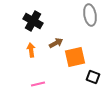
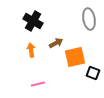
gray ellipse: moved 1 px left, 4 px down
black square: moved 4 px up
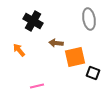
brown arrow: rotated 144 degrees counterclockwise
orange arrow: moved 12 px left; rotated 32 degrees counterclockwise
pink line: moved 1 px left, 2 px down
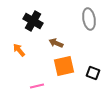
brown arrow: rotated 16 degrees clockwise
orange square: moved 11 px left, 9 px down
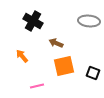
gray ellipse: moved 2 px down; rotated 75 degrees counterclockwise
orange arrow: moved 3 px right, 6 px down
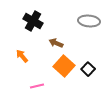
orange square: rotated 35 degrees counterclockwise
black square: moved 5 px left, 4 px up; rotated 24 degrees clockwise
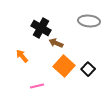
black cross: moved 8 px right, 7 px down
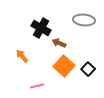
gray ellipse: moved 5 px left, 1 px up
brown arrow: moved 3 px right
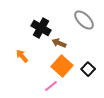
gray ellipse: rotated 40 degrees clockwise
orange square: moved 2 px left
pink line: moved 14 px right; rotated 24 degrees counterclockwise
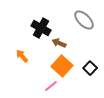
black square: moved 2 px right, 1 px up
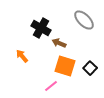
orange square: moved 3 px right; rotated 25 degrees counterclockwise
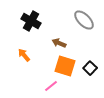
black cross: moved 10 px left, 7 px up
orange arrow: moved 2 px right, 1 px up
